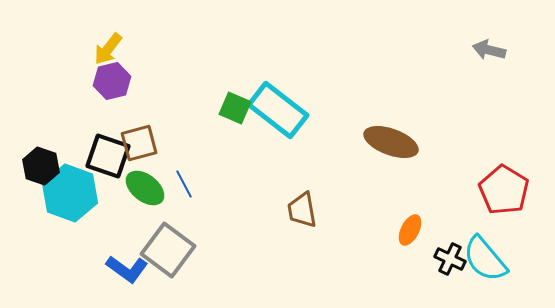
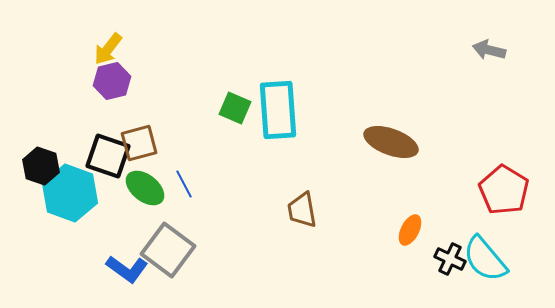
cyan rectangle: rotated 48 degrees clockwise
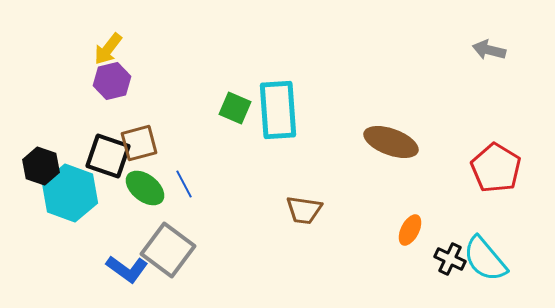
red pentagon: moved 8 px left, 22 px up
brown trapezoid: moved 2 px right; rotated 72 degrees counterclockwise
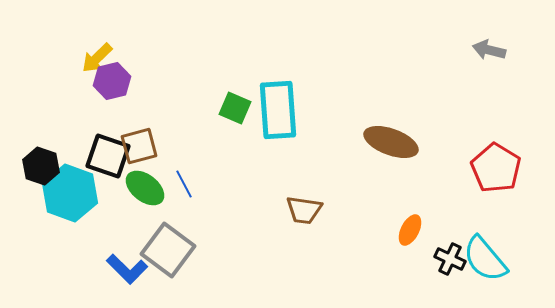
yellow arrow: moved 11 px left, 9 px down; rotated 8 degrees clockwise
brown square: moved 3 px down
blue L-shape: rotated 9 degrees clockwise
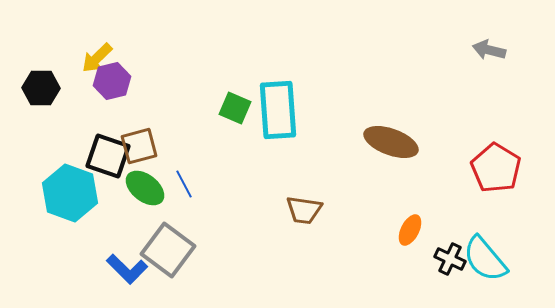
black hexagon: moved 78 px up; rotated 18 degrees counterclockwise
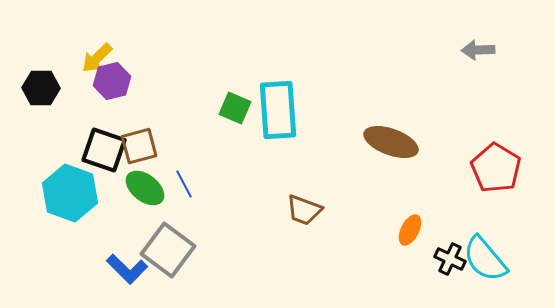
gray arrow: moved 11 px left; rotated 16 degrees counterclockwise
black square: moved 4 px left, 6 px up
brown trapezoid: rotated 12 degrees clockwise
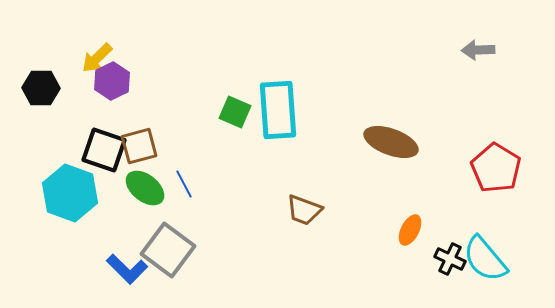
purple hexagon: rotated 12 degrees counterclockwise
green square: moved 4 px down
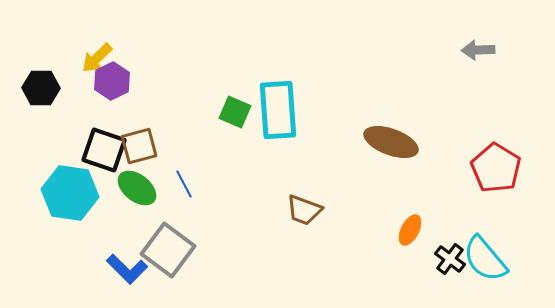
green ellipse: moved 8 px left
cyan hexagon: rotated 12 degrees counterclockwise
black cross: rotated 12 degrees clockwise
